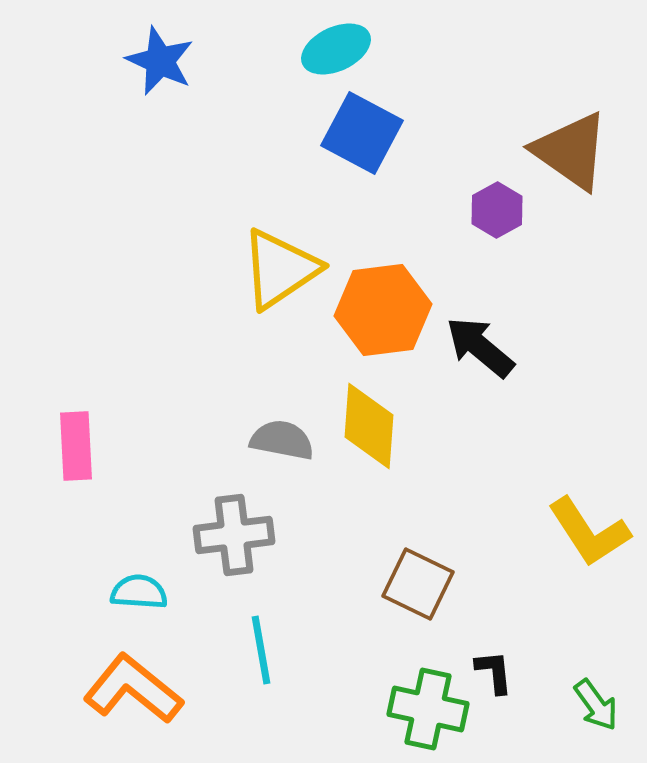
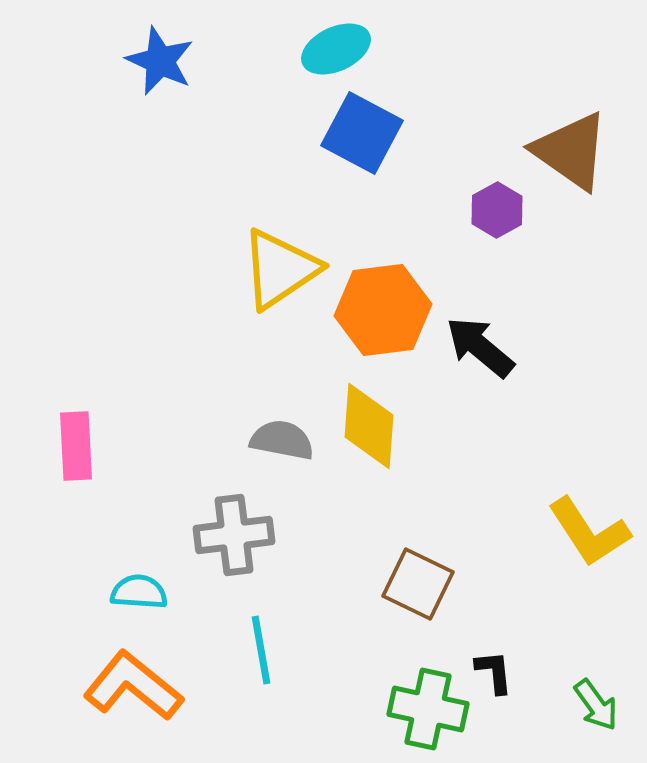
orange L-shape: moved 3 px up
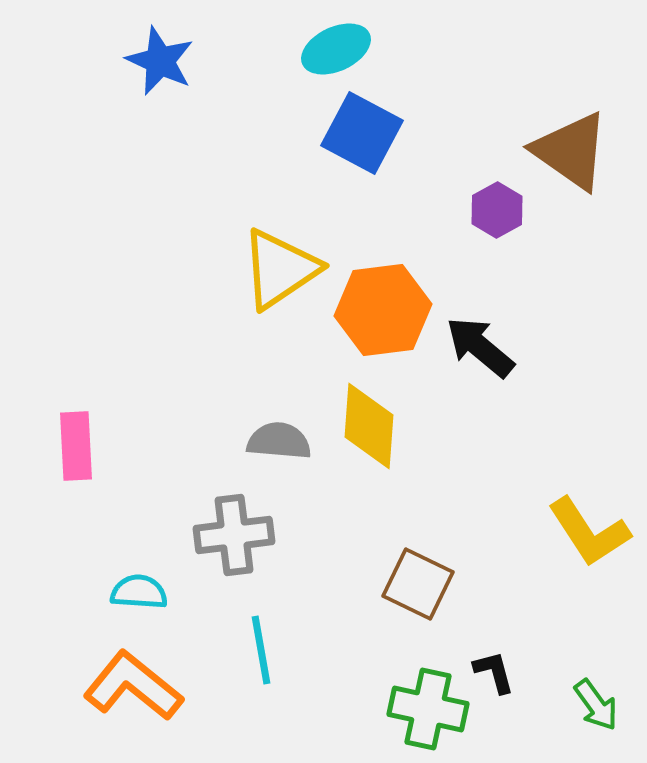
gray semicircle: moved 3 px left, 1 px down; rotated 6 degrees counterclockwise
black L-shape: rotated 9 degrees counterclockwise
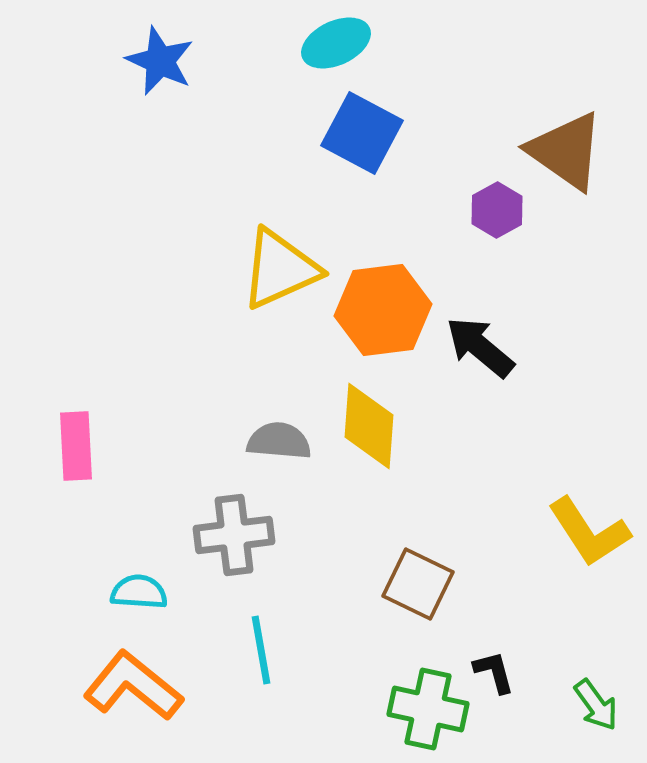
cyan ellipse: moved 6 px up
brown triangle: moved 5 px left
yellow triangle: rotated 10 degrees clockwise
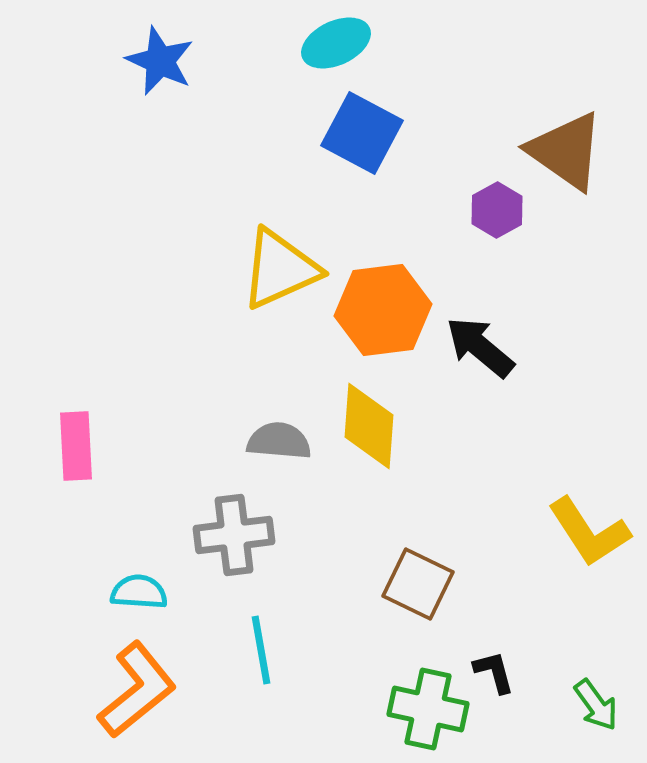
orange L-shape: moved 4 px right, 4 px down; rotated 102 degrees clockwise
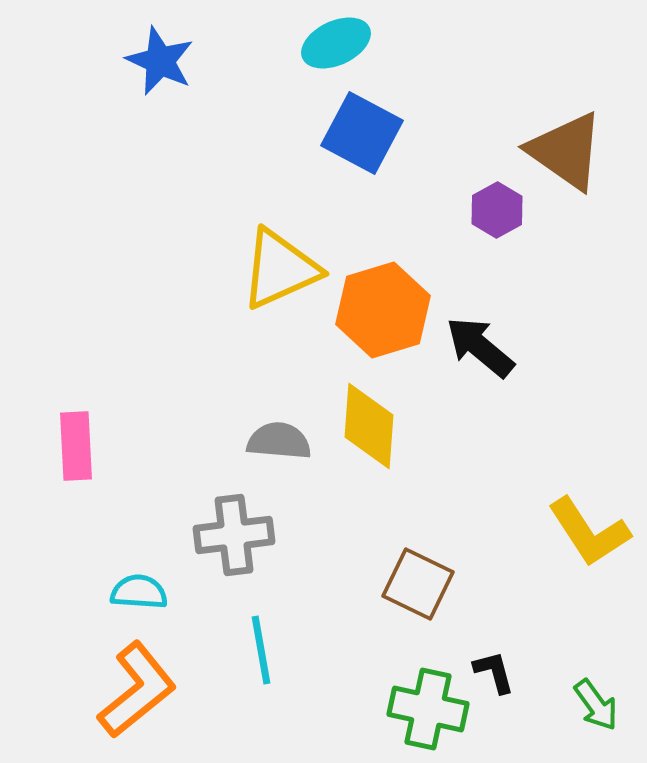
orange hexagon: rotated 10 degrees counterclockwise
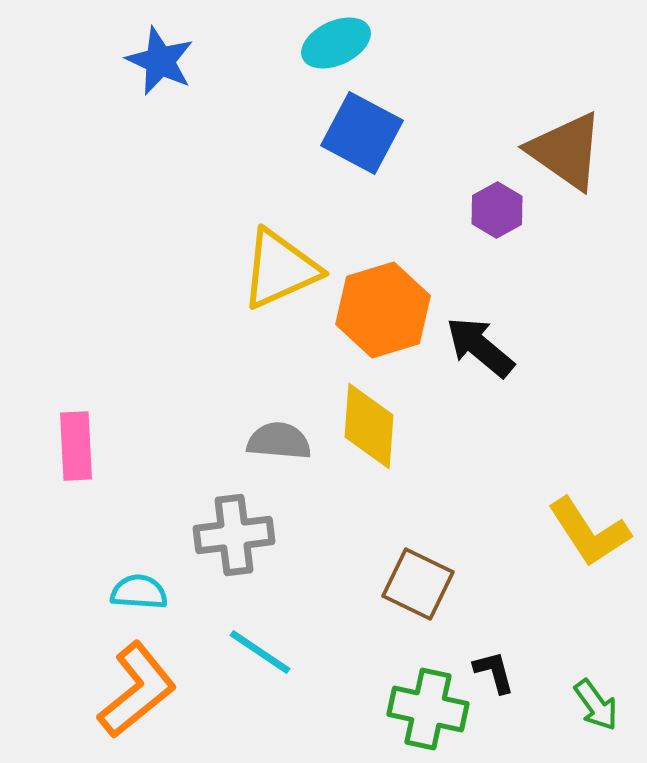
cyan line: moved 1 px left, 2 px down; rotated 46 degrees counterclockwise
